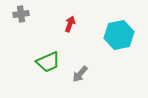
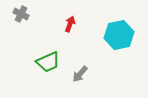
gray cross: rotated 35 degrees clockwise
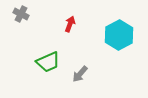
cyan hexagon: rotated 16 degrees counterclockwise
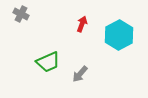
red arrow: moved 12 px right
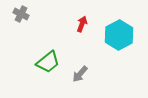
green trapezoid: rotated 15 degrees counterclockwise
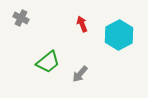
gray cross: moved 4 px down
red arrow: rotated 42 degrees counterclockwise
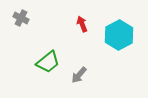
gray arrow: moved 1 px left, 1 px down
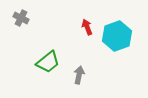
red arrow: moved 5 px right, 3 px down
cyan hexagon: moved 2 px left, 1 px down; rotated 8 degrees clockwise
gray arrow: rotated 150 degrees clockwise
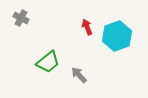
gray arrow: rotated 54 degrees counterclockwise
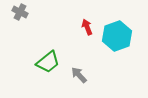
gray cross: moved 1 px left, 6 px up
